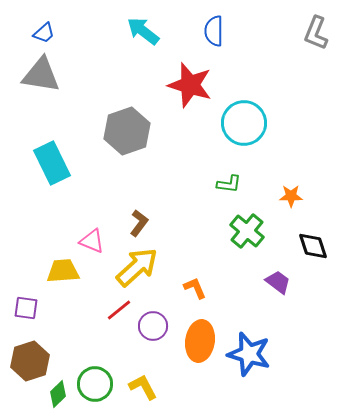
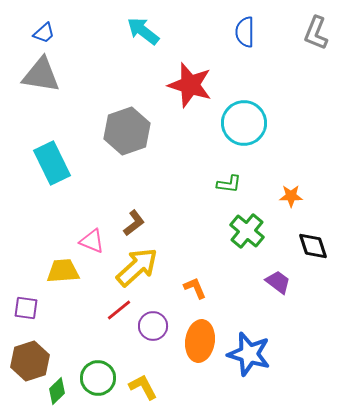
blue semicircle: moved 31 px right, 1 px down
brown L-shape: moved 5 px left; rotated 16 degrees clockwise
green circle: moved 3 px right, 6 px up
green diamond: moved 1 px left, 3 px up
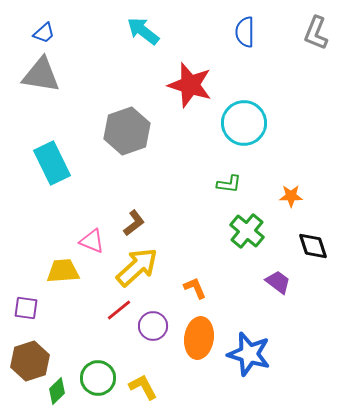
orange ellipse: moved 1 px left, 3 px up
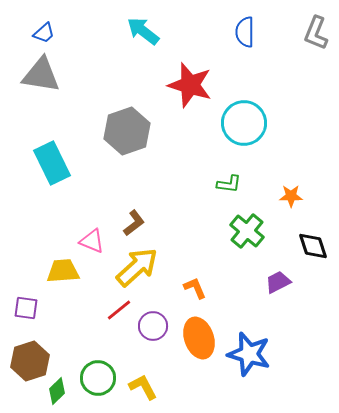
purple trapezoid: rotated 64 degrees counterclockwise
orange ellipse: rotated 27 degrees counterclockwise
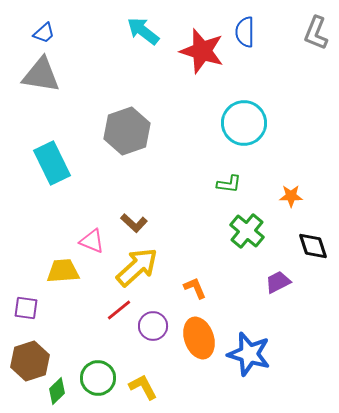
red star: moved 12 px right, 34 px up
brown L-shape: rotated 80 degrees clockwise
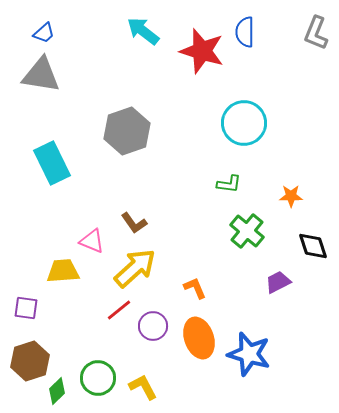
brown L-shape: rotated 12 degrees clockwise
yellow arrow: moved 2 px left, 1 px down
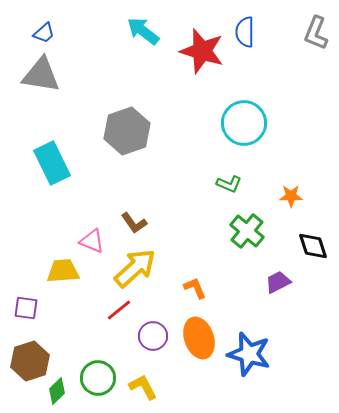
green L-shape: rotated 15 degrees clockwise
purple circle: moved 10 px down
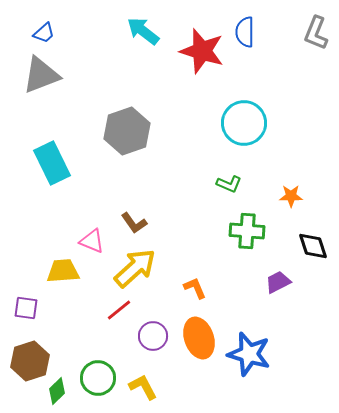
gray triangle: rotated 30 degrees counterclockwise
green cross: rotated 36 degrees counterclockwise
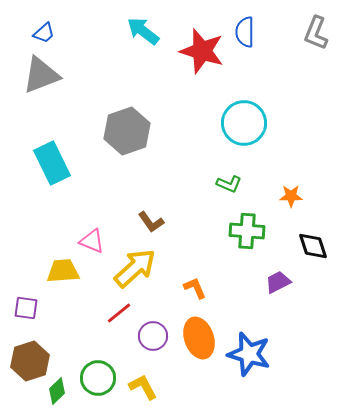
brown L-shape: moved 17 px right, 1 px up
red line: moved 3 px down
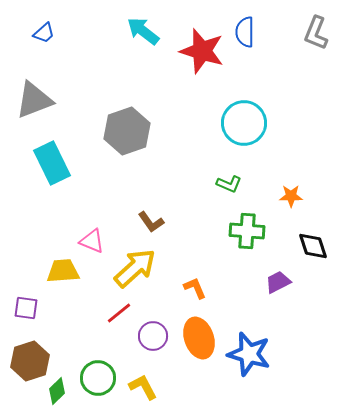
gray triangle: moved 7 px left, 25 px down
